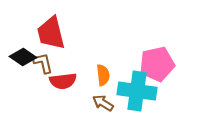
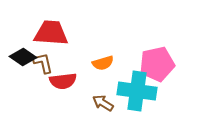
red trapezoid: rotated 108 degrees clockwise
orange semicircle: moved 12 px up; rotated 80 degrees clockwise
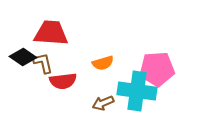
pink pentagon: moved 5 px down; rotated 8 degrees clockwise
brown arrow: rotated 55 degrees counterclockwise
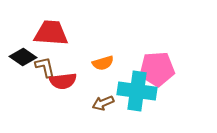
brown L-shape: moved 2 px right, 4 px down
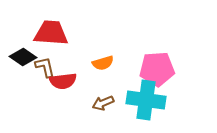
cyan cross: moved 9 px right, 9 px down
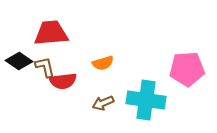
red trapezoid: rotated 9 degrees counterclockwise
black diamond: moved 4 px left, 4 px down
pink pentagon: moved 30 px right
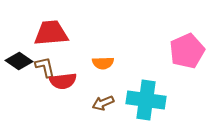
orange semicircle: rotated 15 degrees clockwise
pink pentagon: moved 18 px up; rotated 20 degrees counterclockwise
